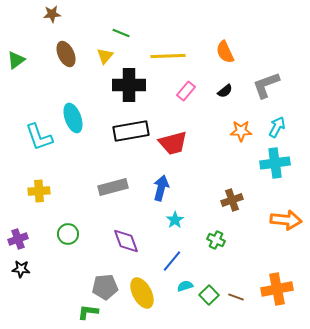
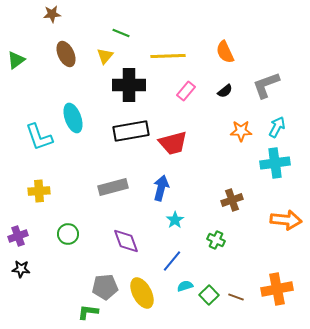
purple cross: moved 3 px up
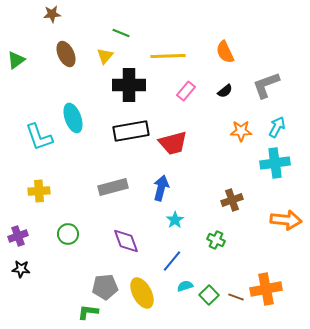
orange cross: moved 11 px left
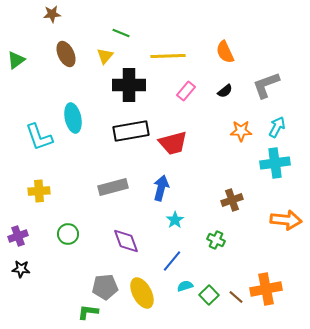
cyan ellipse: rotated 8 degrees clockwise
brown line: rotated 21 degrees clockwise
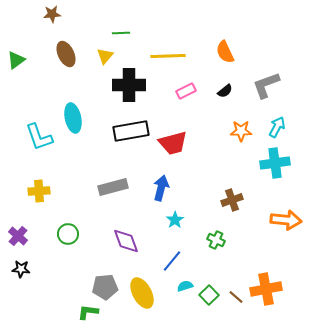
green line: rotated 24 degrees counterclockwise
pink rectangle: rotated 24 degrees clockwise
purple cross: rotated 30 degrees counterclockwise
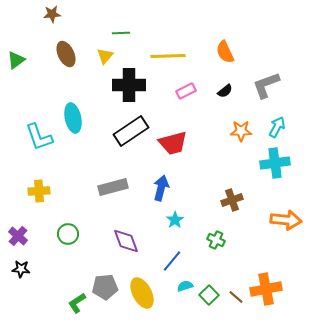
black rectangle: rotated 24 degrees counterclockwise
green L-shape: moved 11 px left, 9 px up; rotated 40 degrees counterclockwise
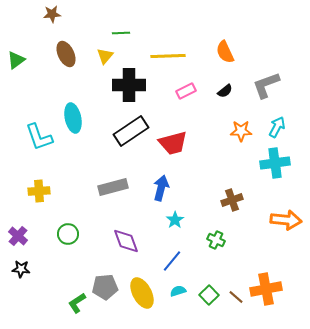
cyan semicircle: moved 7 px left, 5 px down
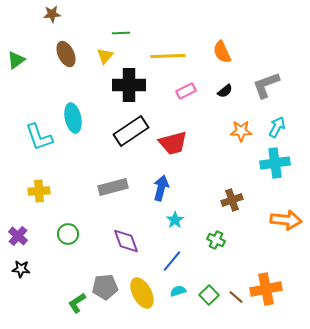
orange semicircle: moved 3 px left
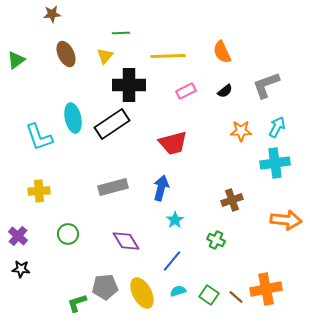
black rectangle: moved 19 px left, 7 px up
purple diamond: rotated 12 degrees counterclockwise
green square: rotated 12 degrees counterclockwise
green L-shape: rotated 15 degrees clockwise
